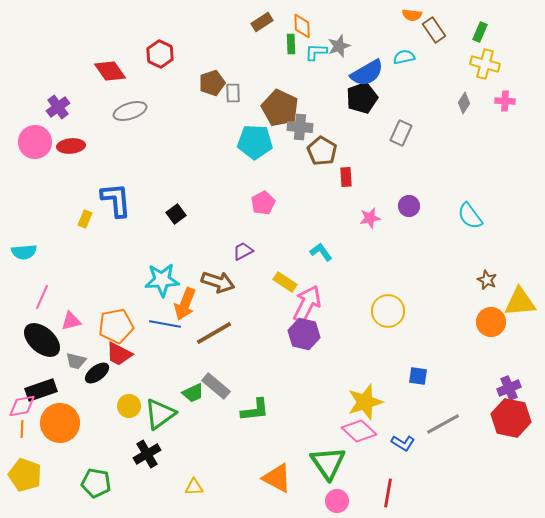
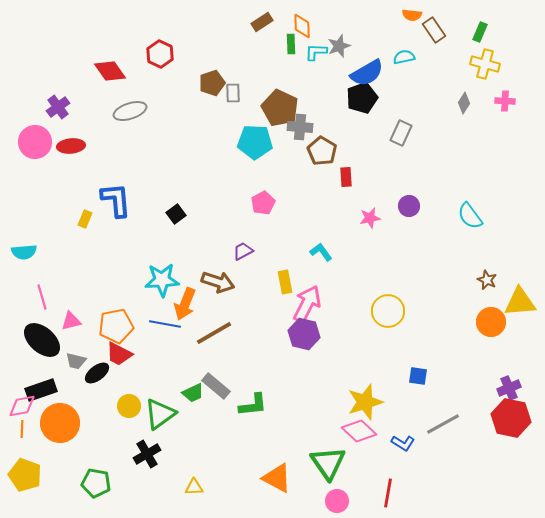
yellow rectangle at (285, 282): rotated 45 degrees clockwise
pink line at (42, 297): rotated 40 degrees counterclockwise
green L-shape at (255, 410): moved 2 px left, 5 px up
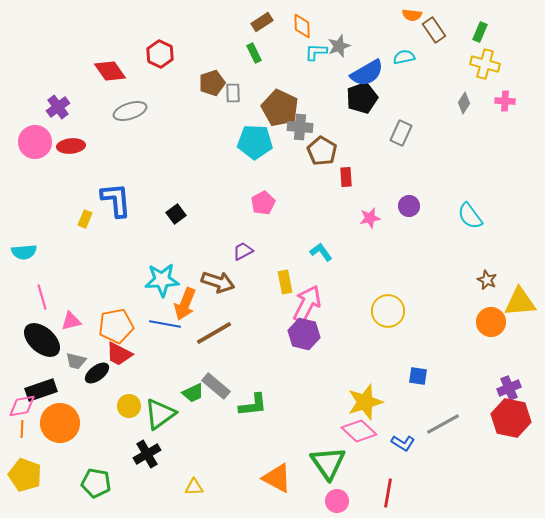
green rectangle at (291, 44): moved 37 px left, 9 px down; rotated 24 degrees counterclockwise
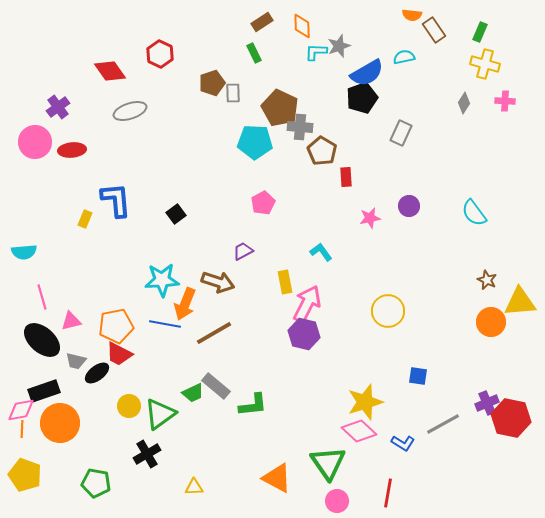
red ellipse at (71, 146): moved 1 px right, 4 px down
cyan semicircle at (470, 216): moved 4 px right, 3 px up
purple cross at (509, 388): moved 22 px left, 15 px down
black rectangle at (41, 390): moved 3 px right, 1 px down
pink diamond at (22, 406): moved 1 px left, 4 px down
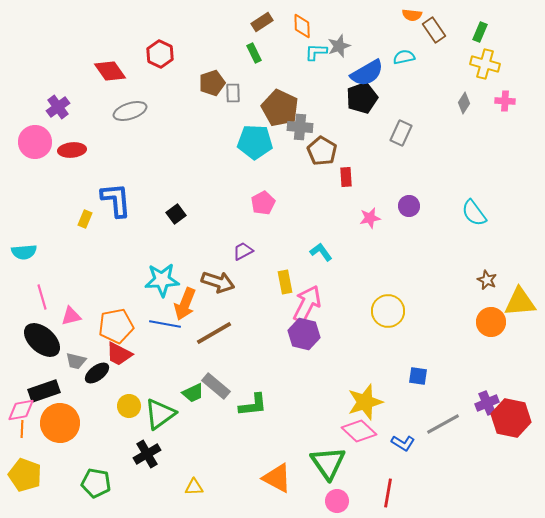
pink triangle at (71, 321): moved 5 px up
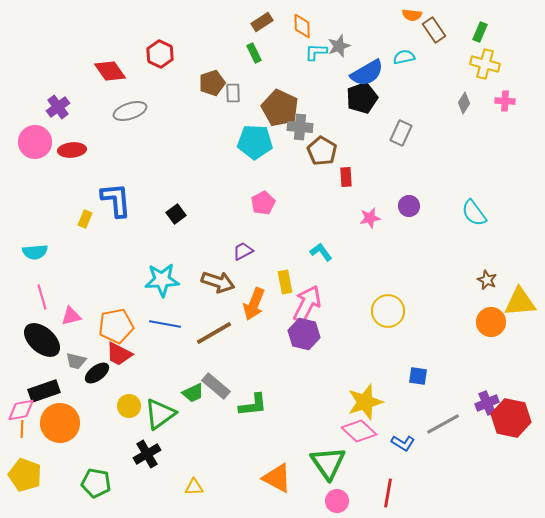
cyan semicircle at (24, 252): moved 11 px right
orange arrow at (185, 304): moved 69 px right
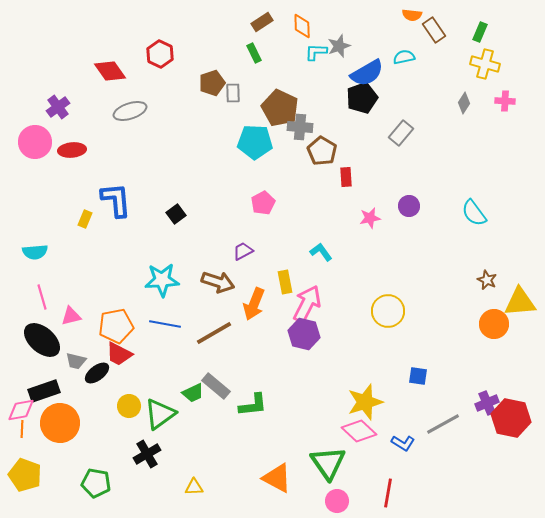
gray rectangle at (401, 133): rotated 15 degrees clockwise
orange circle at (491, 322): moved 3 px right, 2 px down
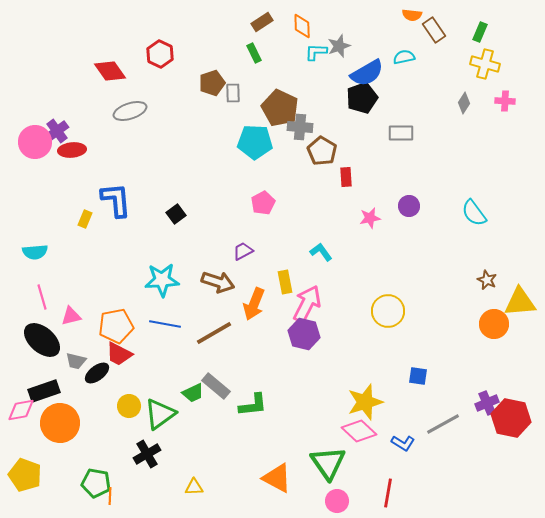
purple cross at (58, 107): moved 1 px left, 24 px down
gray rectangle at (401, 133): rotated 50 degrees clockwise
orange line at (22, 429): moved 88 px right, 67 px down
